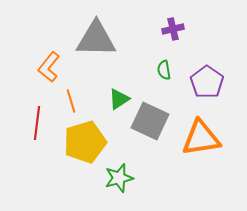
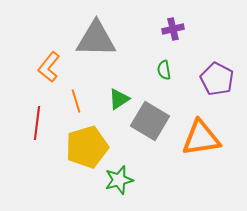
purple pentagon: moved 10 px right, 3 px up; rotated 8 degrees counterclockwise
orange line: moved 5 px right
gray square: rotated 6 degrees clockwise
yellow pentagon: moved 2 px right, 5 px down
green star: moved 2 px down
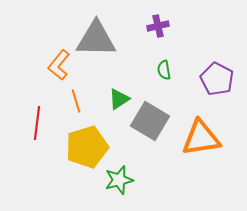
purple cross: moved 15 px left, 3 px up
orange L-shape: moved 10 px right, 2 px up
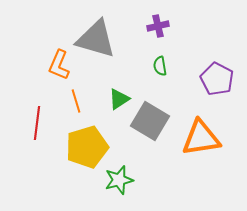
gray triangle: rotated 15 degrees clockwise
orange L-shape: rotated 16 degrees counterclockwise
green semicircle: moved 4 px left, 4 px up
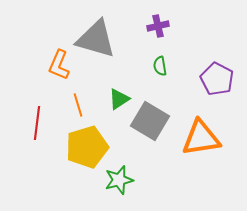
orange line: moved 2 px right, 4 px down
